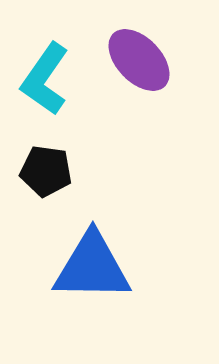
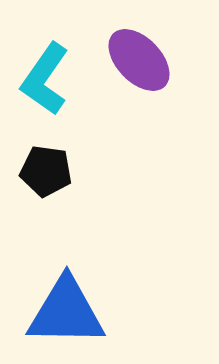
blue triangle: moved 26 px left, 45 px down
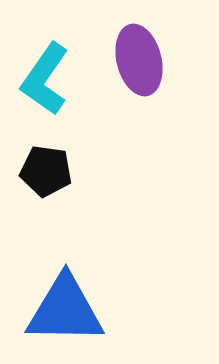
purple ellipse: rotated 30 degrees clockwise
blue triangle: moved 1 px left, 2 px up
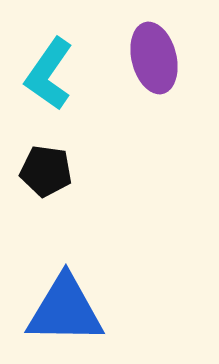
purple ellipse: moved 15 px right, 2 px up
cyan L-shape: moved 4 px right, 5 px up
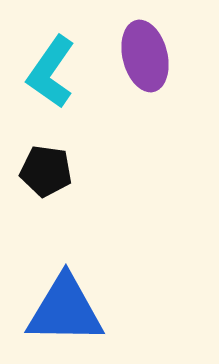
purple ellipse: moved 9 px left, 2 px up
cyan L-shape: moved 2 px right, 2 px up
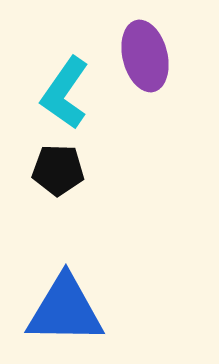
cyan L-shape: moved 14 px right, 21 px down
black pentagon: moved 12 px right, 1 px up; rotated 6 degrees counterclockwise
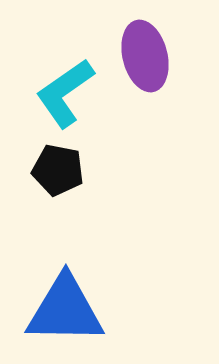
cyan L-shape: rotated 20 degrees clockwise
black pentagon: rotated 9 degrees clockwise
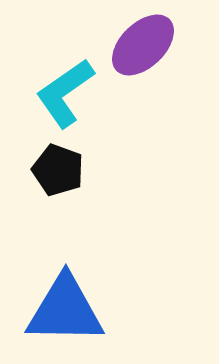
purple ellipse: moved 2 px left, 11 px up; rotated 60 degrees clockwise
black pentagon: rotated 9 degrees clockwise
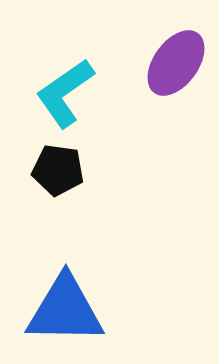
purple ellipse: moved 33 px right, 18 px down; rotated 10 degrees counterclockwise
black pentagon: rotated 12 degrees counterclockwise
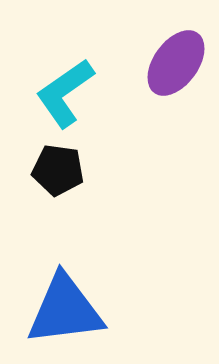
blue triangle: rotated 8 degrees counterclockwise
